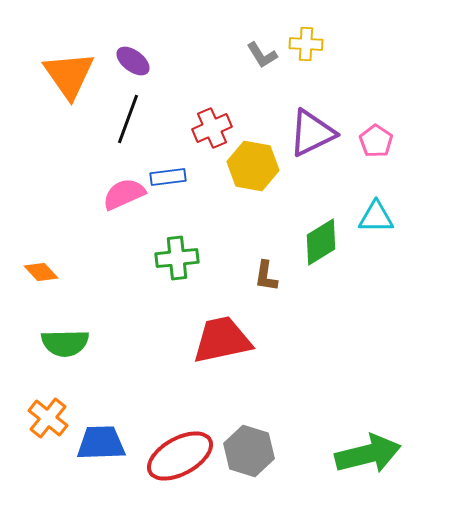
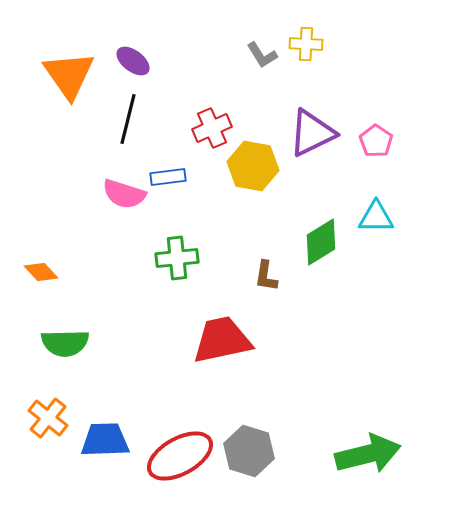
black line: rotated 6 degrees counterclockwise
pink semicircle: rotated 138 degrees counterclockwise
blue trapezoid: moved 4 px right, 3 px up
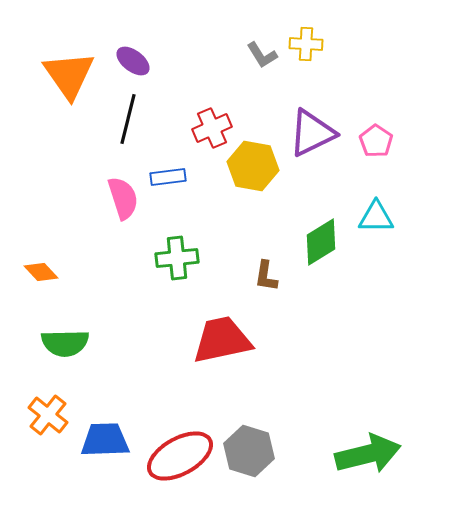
pink semicircle: moved 1 px left, 4 px down; rotated 126 degrees counterclockwise
orange cross: moved 3 px up
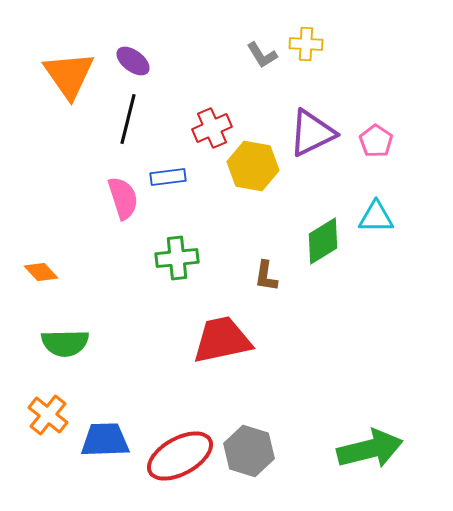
green diamond: moved 2 px right, 1 px up
green arrow: moved 2 px right, 5 px up
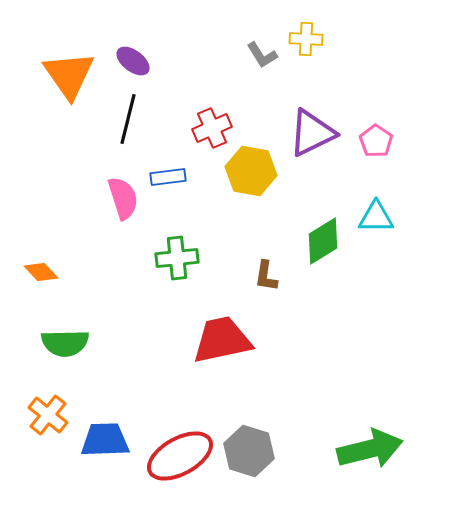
yellow cross: moved 5 px up
yellow hexagon: moved 2 px left, 5 px down
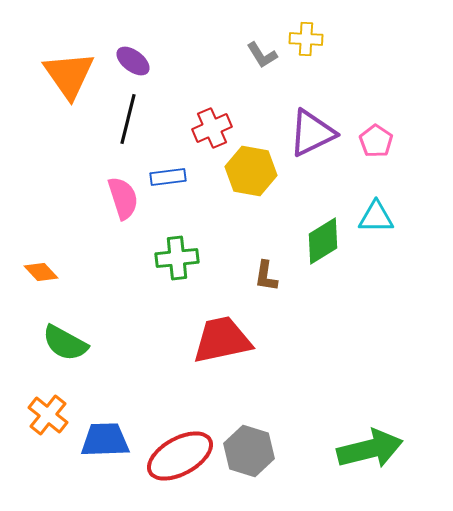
green semicircle: rotated 30 degrees clockwise
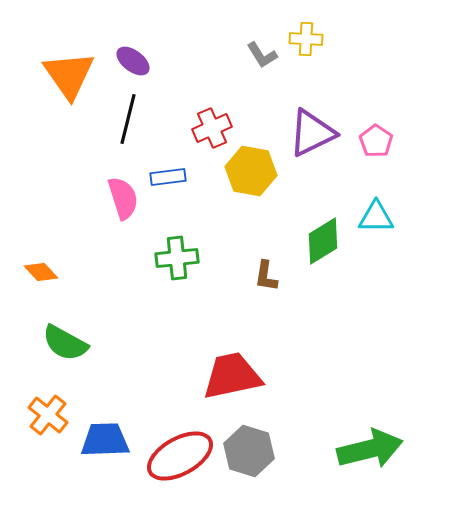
red trapezoid: moved 10 px right, 36 px down
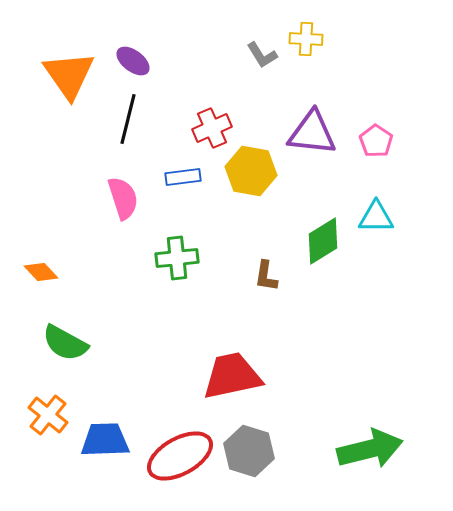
purple triangle: rotated 32 degrees clockwise
blue rectangle: moved 15 px right
